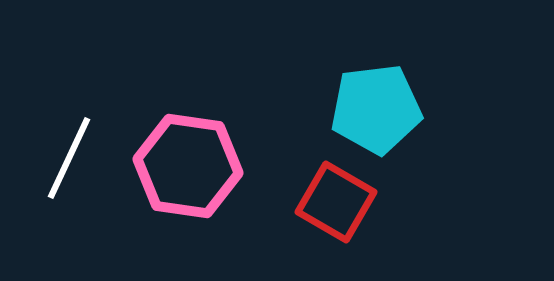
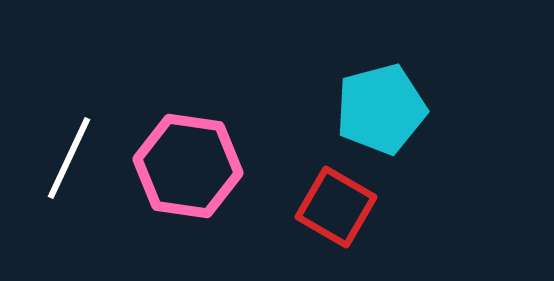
cyan pentagon: moved 5 px right; rotated 8 degrees counterclockwise
red square: moved 5 px down
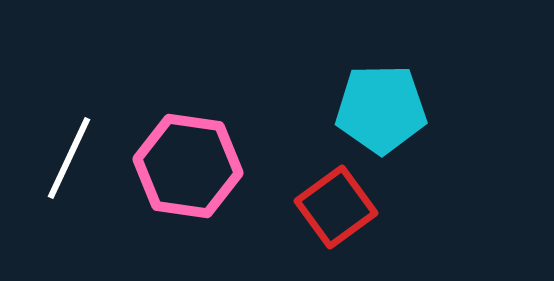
cyan pentagon: rotated 14 degrees clockwise
red square: rotated 24 degrees clockwise
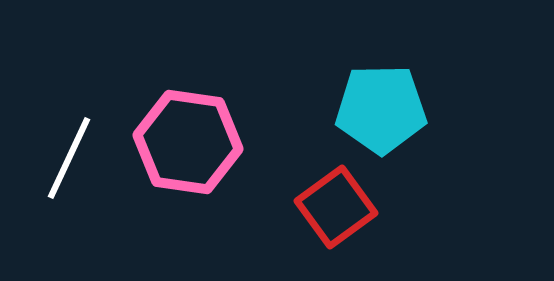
pink hexagon: moved 24 px up
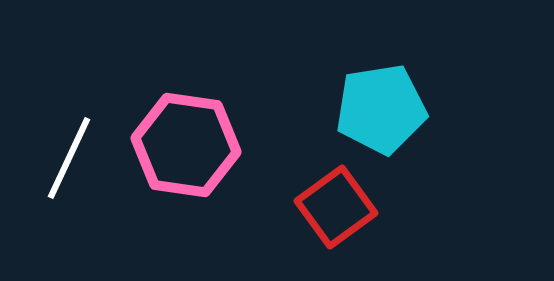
cyan pentagon: rotated 8 degrees counterclockwise
pink hexagon: moved 2 px left, 3 px down
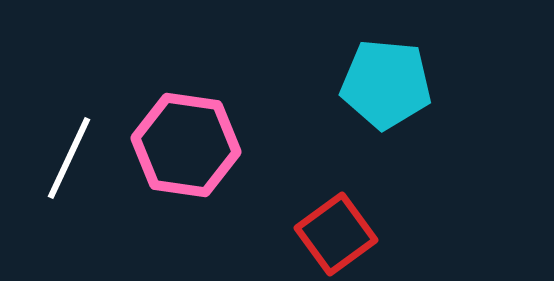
cyan pentagon: moved 5 px right, 25 px up; rotated 14 degrees clockwise
red square: moved 27 px down
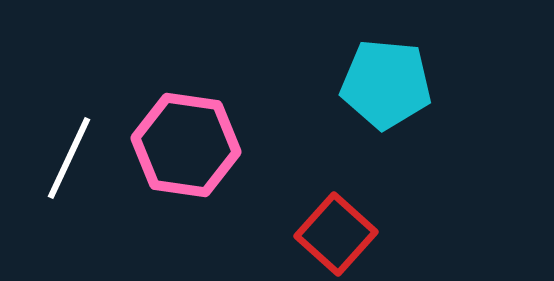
red square: rotated 12 degrees counterclockwise
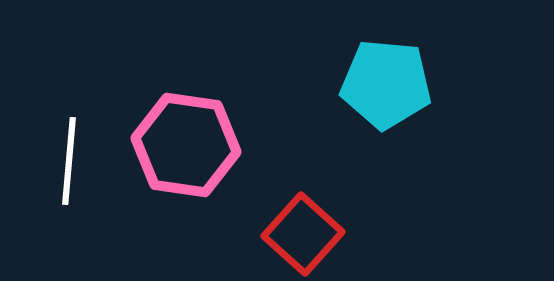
white line: moved 3 px down; rotated 20 degrees counterclockwise
red square: moved 33 px left
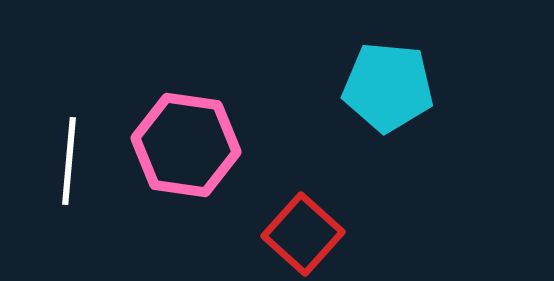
cyan pentagon: moved 2 px right, 3 px down
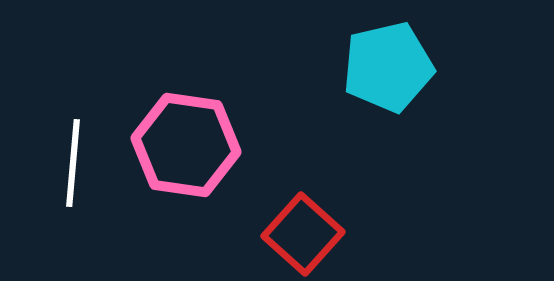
cyan pentagon: moved 20 px up; rotated 18 degrees counterclockwise
white line: moved 4 px right, 2 px down
